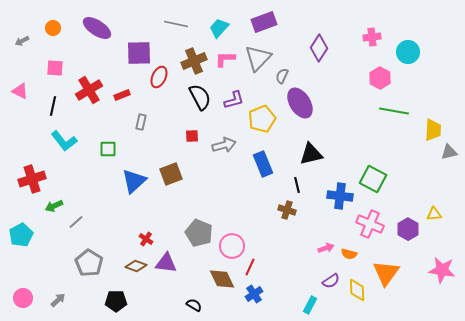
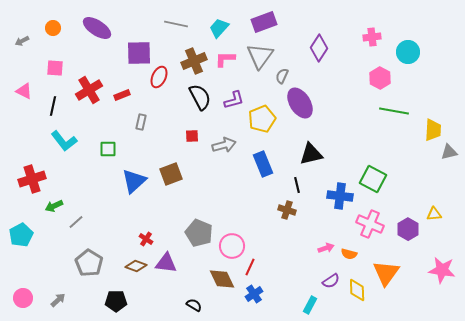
gray triangle at (258, 58): moved 2 px right, 2 px up; rotated 8 degrees counterclockwise
pink triangle at (20, 91): moved 4 px right
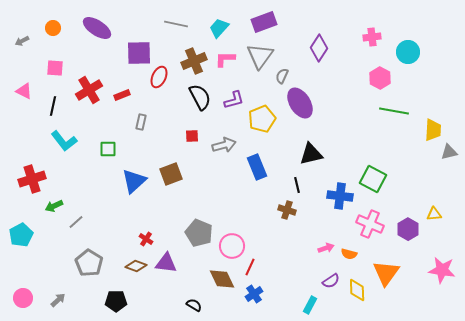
blue rectangle at (263, 164): moved 6 px left, 3 px down
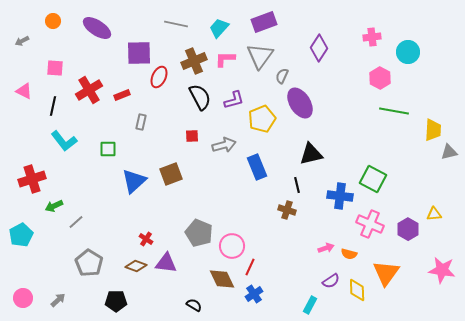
orange circle at (53, 28): moved 7 px up
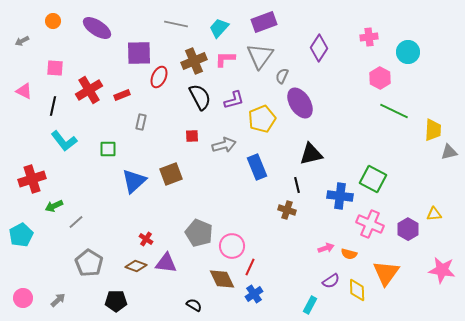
pink cross at (372, 37): moved 3 px left
green line at (394, 111): rotated 16 degrees clockwise
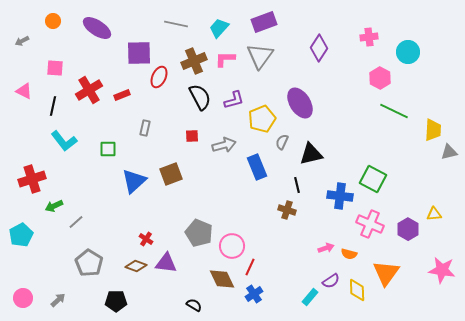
gray semicircle at (282, 76): moved 66 px down
gray rectangle at (141, 122): moved 4 px right, 6 px down
cyan rectangle at (310, 305): moved 8 px up; rotated 12 degrees clockwise
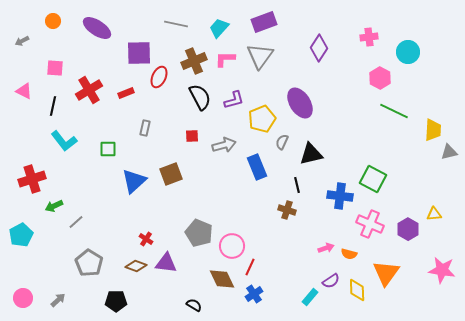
red rectangle at (122, 95): moved 4 px right, 2 px up
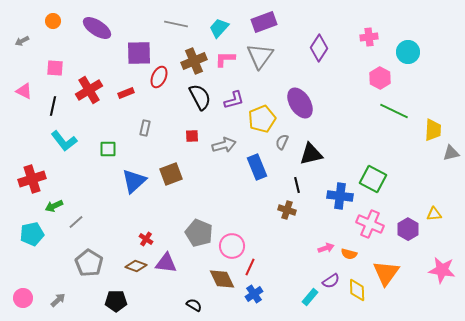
gray triangle at (449, 152): moved 2 px right, 1 px down
cyan pentagon at (21, 235): moved 11 px right, 1 px up; rotated 15 degrees clockwise
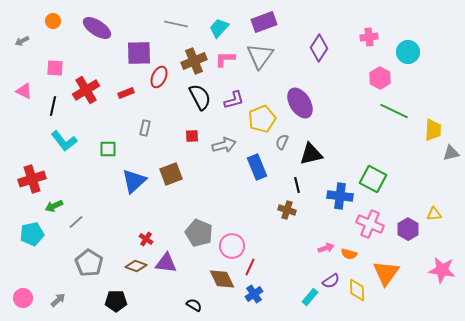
red cross at (89, 90): moved 3 px left
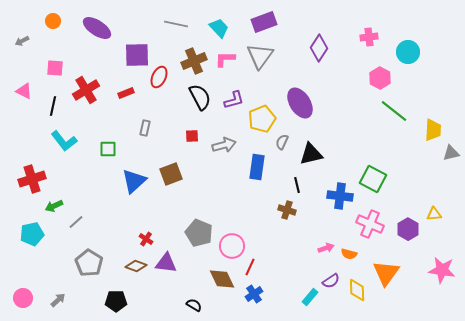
cyan trapezoid at (219, 28): rotated 95 degrees clockwise
purple square at (139, 53): moved 2 px left, 2 px down
green line at (394, 111): rotated 12 degrees clockwise
blue rectangle at (257, 167): rotated 30 degrees clockwise
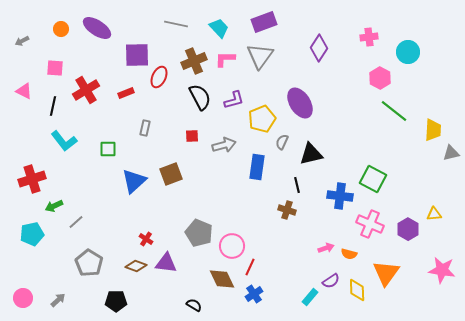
orange circle at (53, 21): moved 8 px right, 8 px down
